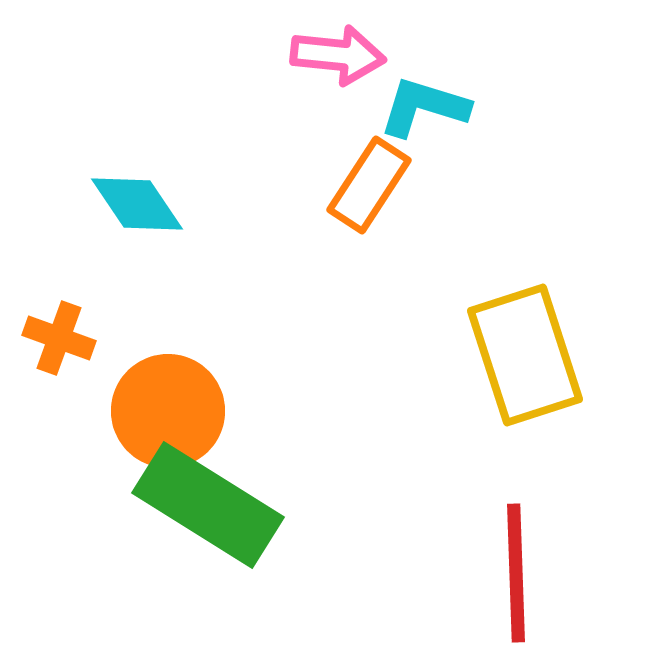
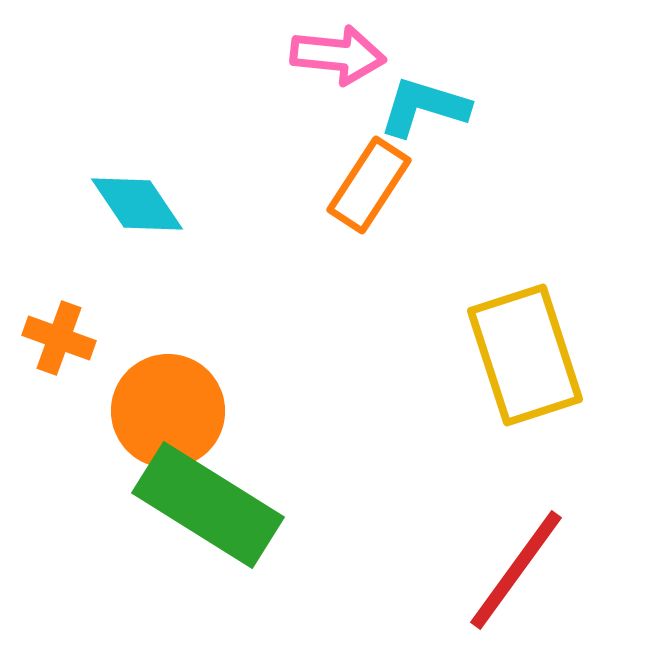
red line: moved 3 px up; rotated 38 degrees clockwise
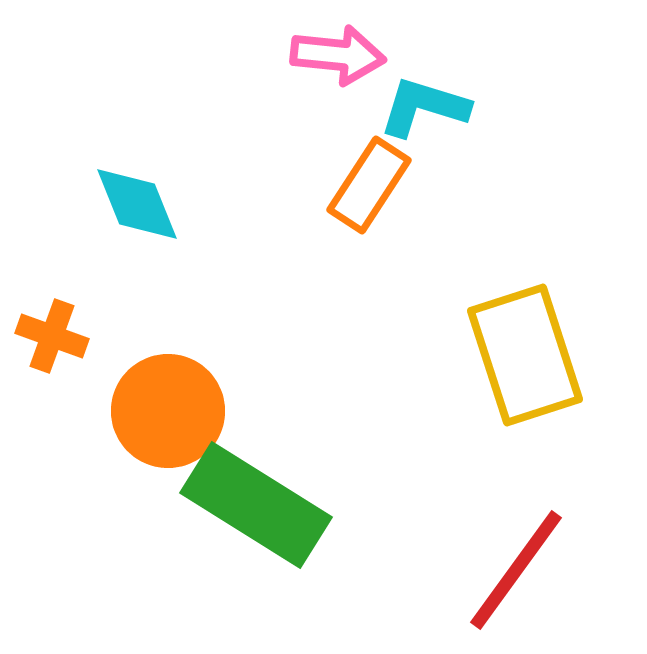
cyan diamond: rotated 12 degrees clockwise
orange cross: moved 7 px left, 2 px up
green rectangle: moved 48 px right
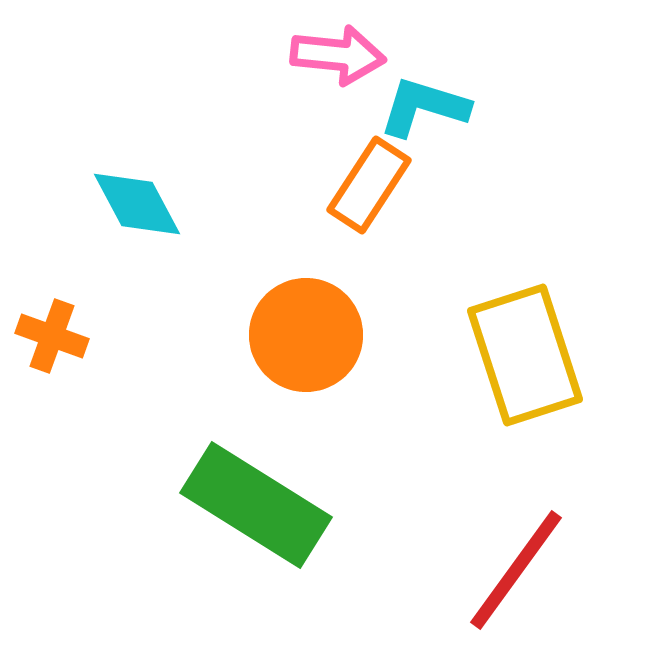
cyan diamond: rotated 6 degrees counterclockwise
orange circle: moved 138 px right, 76 px up
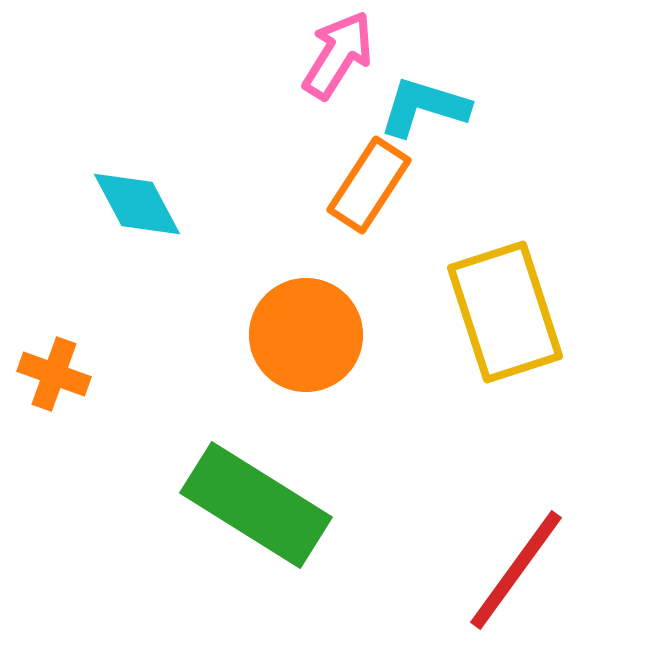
pink arrow: rotated 64 degrees counterclockwise
orange cross: moved 2 px right, 38 px down
yellow rectangle: moved 20 px left, 43 px up
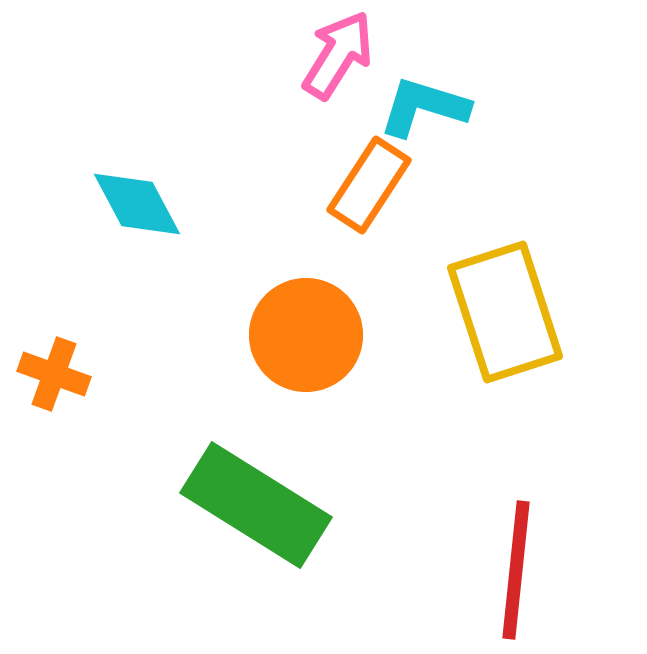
red line: rotated 30 degrees counterclockwise
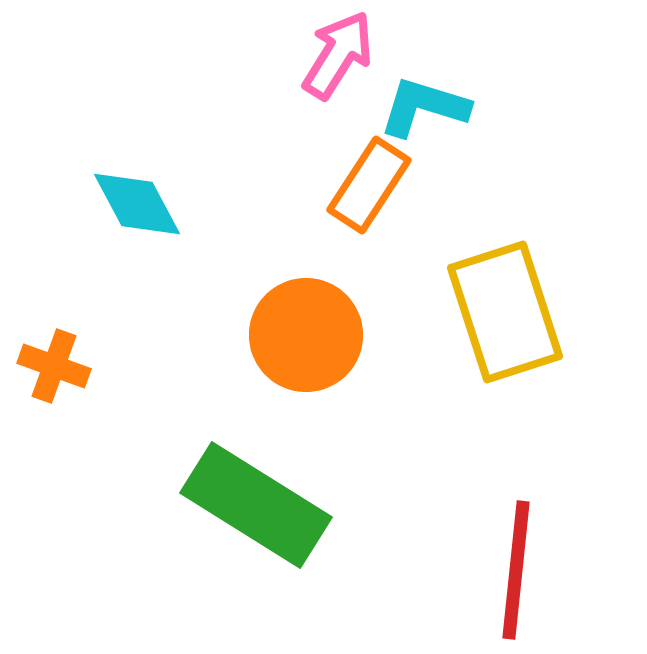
orange cross: moved 8 px up
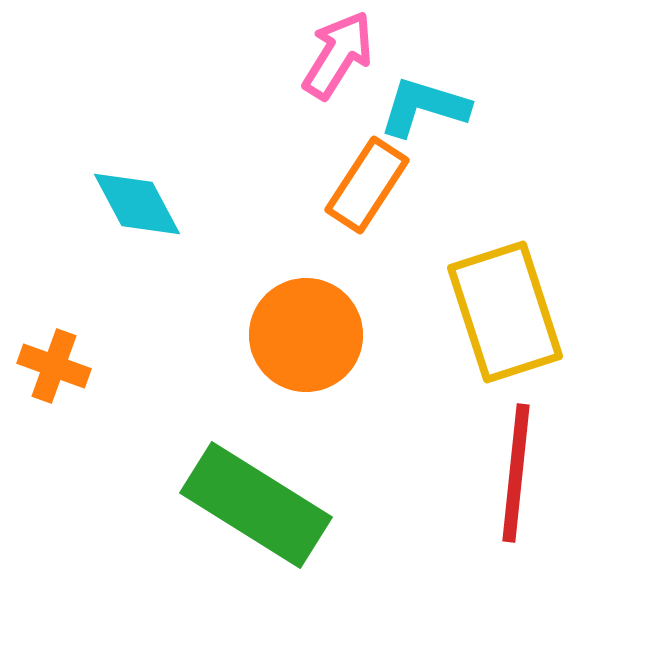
orange rectangle: moved 2 px left
red line: moved 97 px up
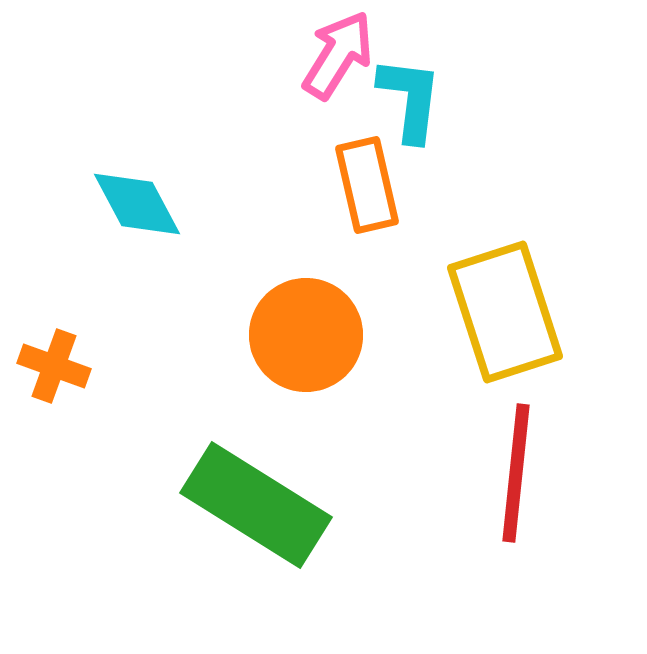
cyan L-shape: moved 14 px left, 8 px up; rotated 80 degrees clockwise
orange rectangle: rotated 46 degrees counterclockwise
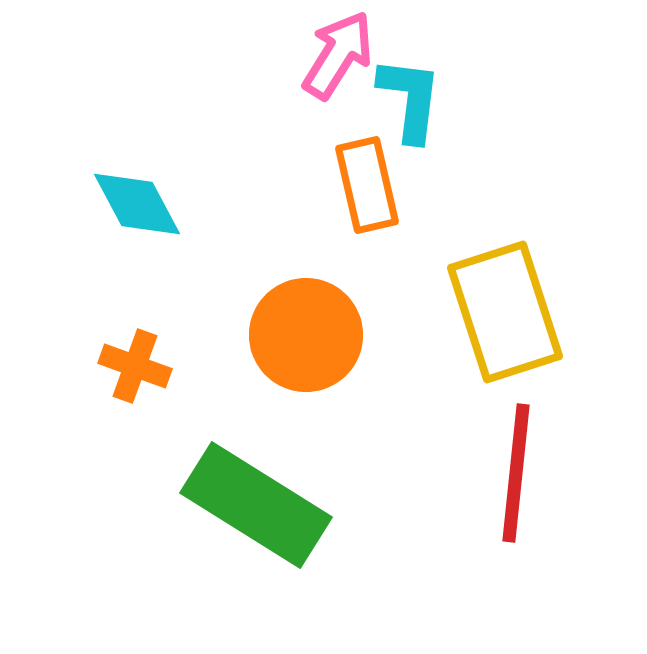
orange cross: moved 81 px right
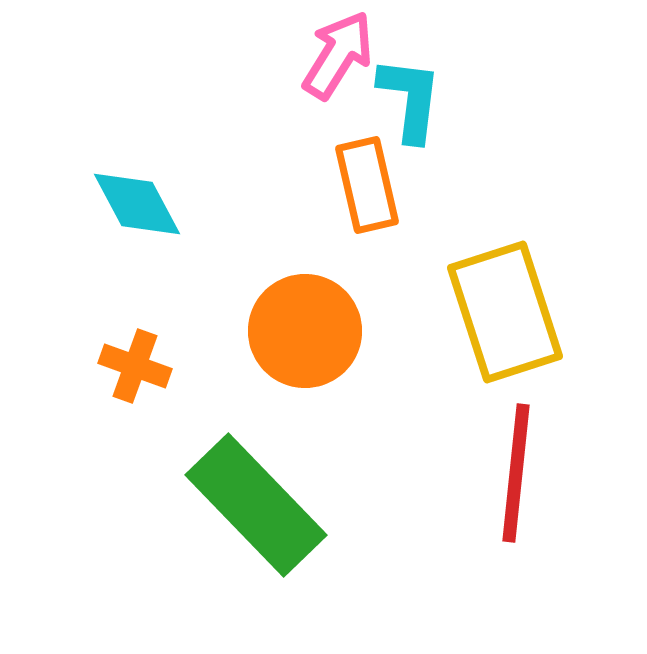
orange circle: moved 1 px left, 4 px up
green rectangle: rotated 14 degrees clockwise
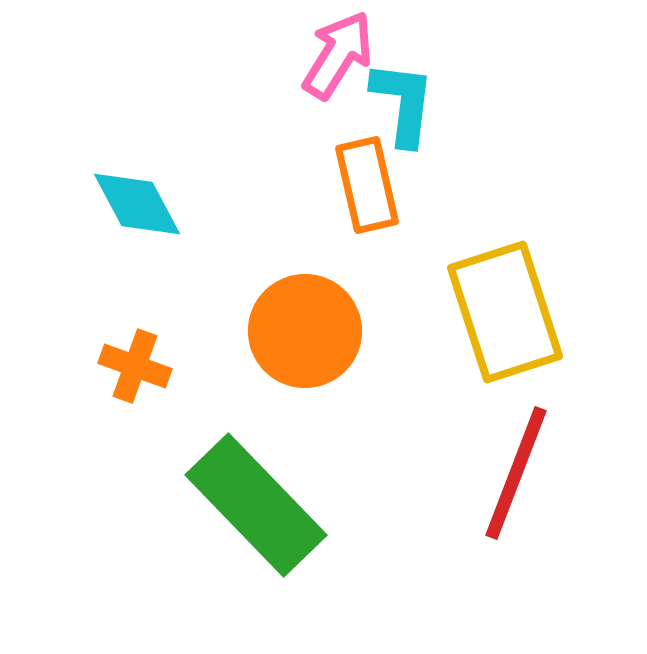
cyan L-shape: moved 7 px left, 4 px down
red line: rotated 15 degrees clockwise
